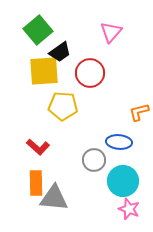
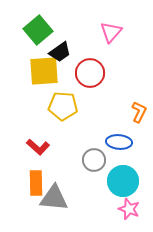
orange L-shape: rotated 130 degrees clockwise
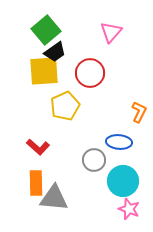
green square: moved 8 px right
black trapezoid: moved 5 px left
yellow pentagon: moved 2 px right; rotated 28 degrees counterclockwise
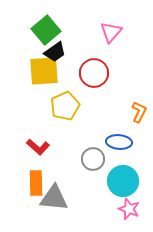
red circle: moved 4 px right
gray circle: moved 1 px left, 1 px up
